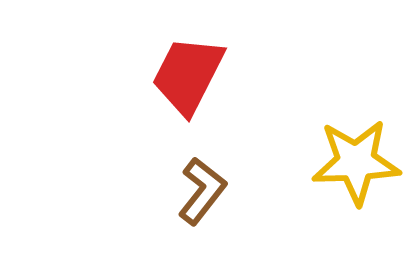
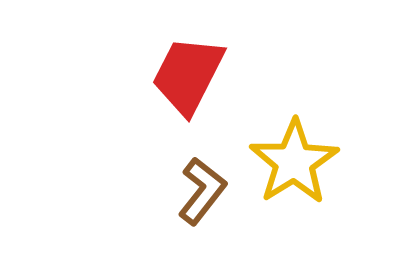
yellow star: moved 62 px left; rotated 30 degrees counterclockwise
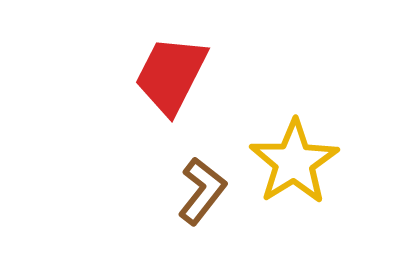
red trapezoid: moved 17 px left
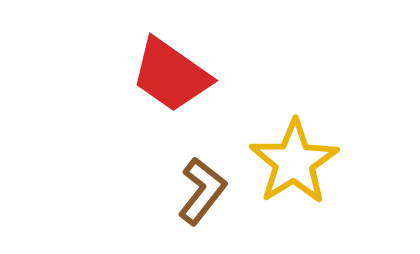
red trapezoid: rotated 82 degrees counterclockwise
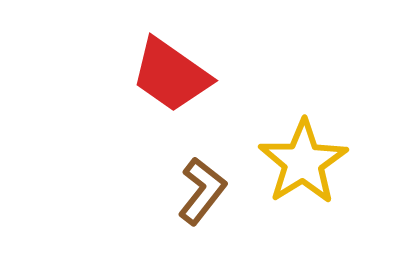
yellow star: moved 9 px right
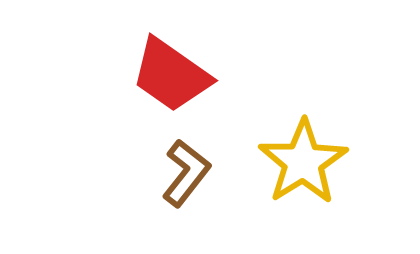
brown L-shape: moved 16 px left, 18 px up
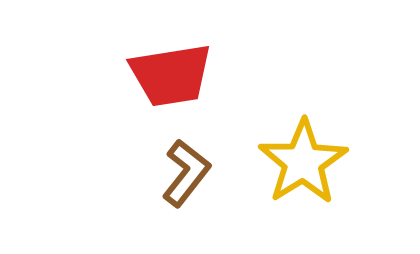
red trapezoid: rotated 44 degrees counterclockwise
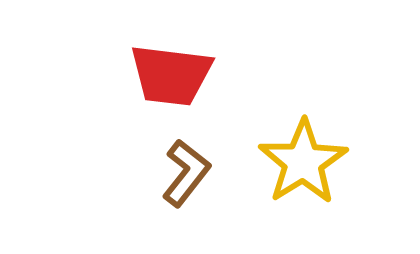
red trapezoid: rotated 16 degrees clockwise
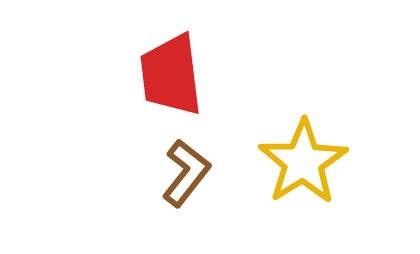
red trapezoid: rotated 76 degrees clockwise
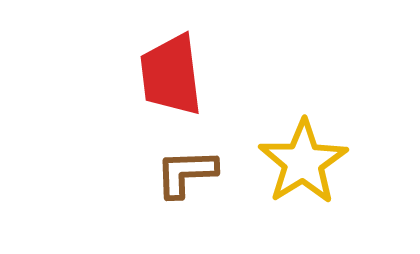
brown L-shape: rotated 130 degrees counterclockwise
